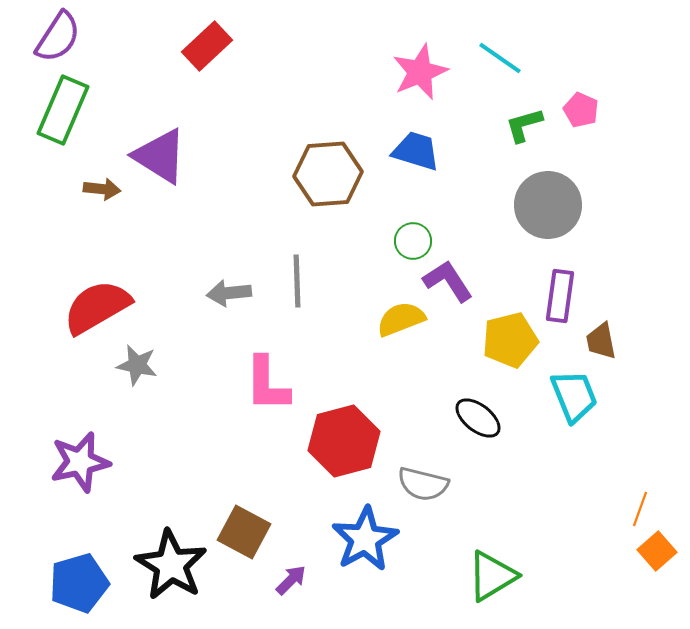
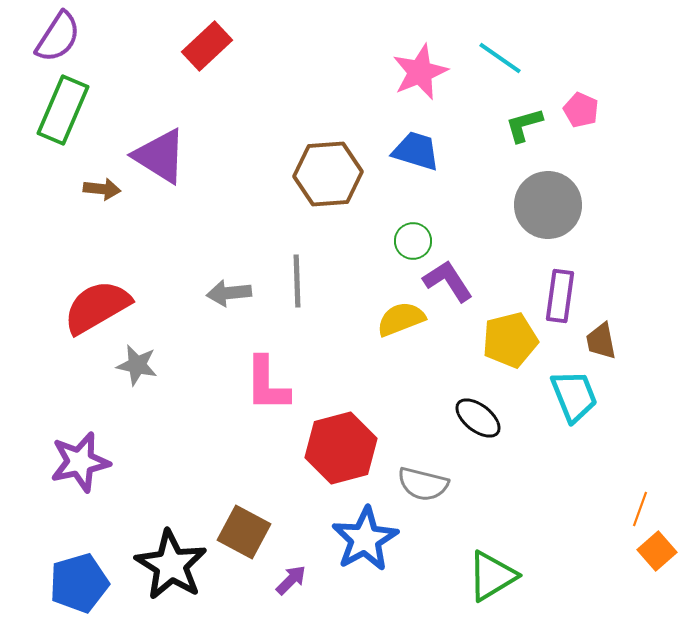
red hexagon: moved 3 px left, 7 px down
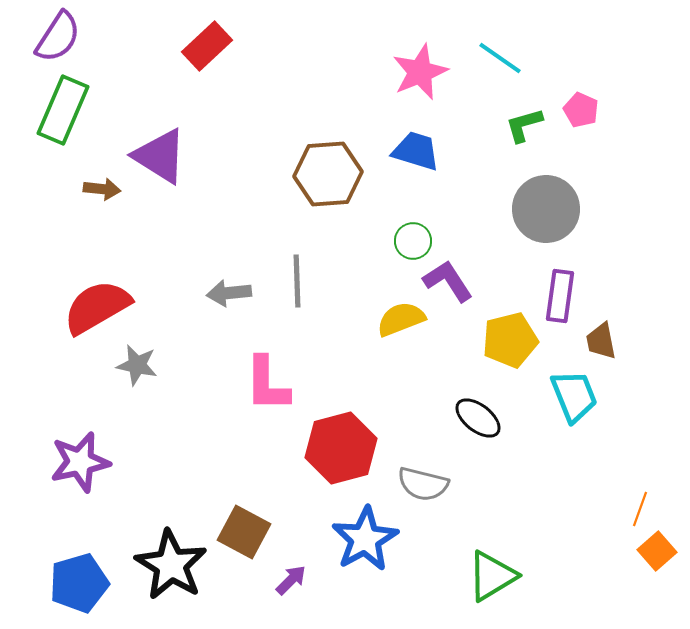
gray circle: moved 2 px left, 4 px down
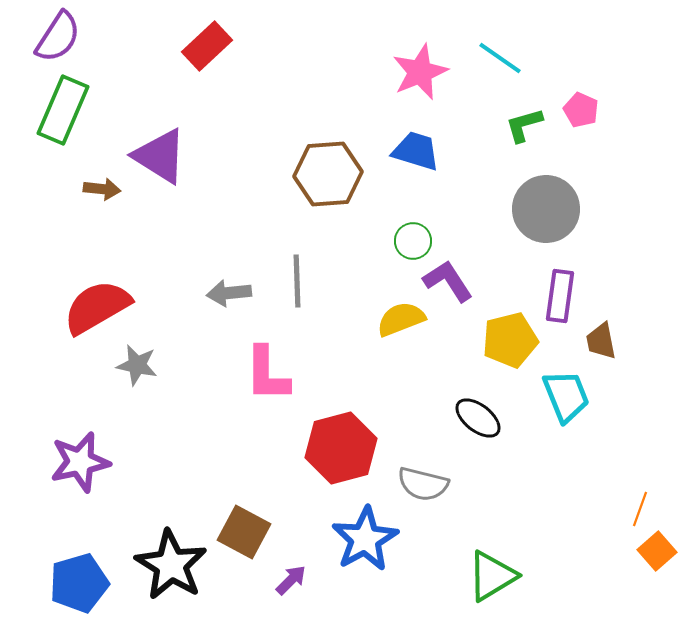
pink L-shape: moved 10 px up
cyan trapezoid: moved 8 px left
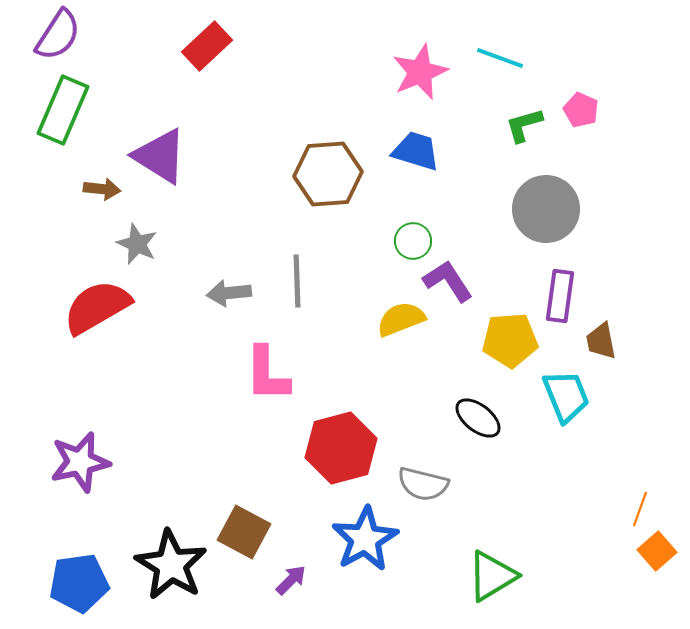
purple semicircle: moved 2 px up
cyan line: rotated 15 degrees counterclockwise
yellow pentagon: rotated 10 degrees clockwise
gray star: moved 121 px up; rotated 12 degrees clockwise
blue pentagon: rotated 8 degrees clockwise
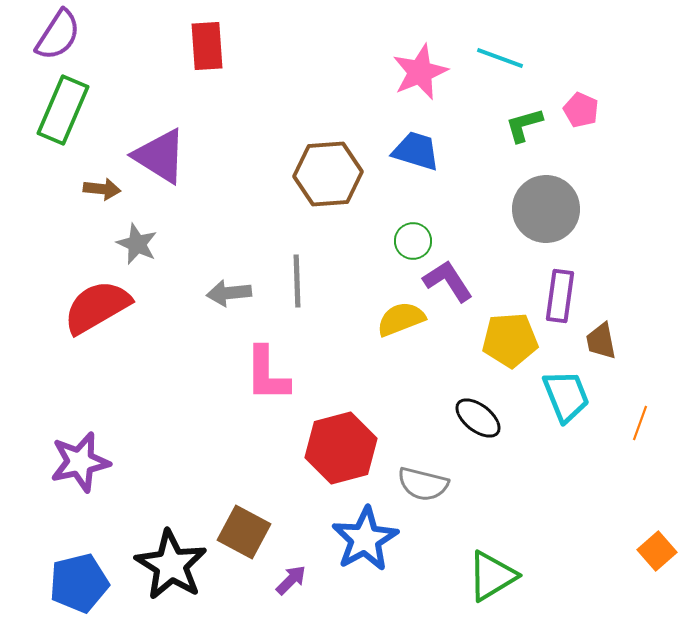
red rectangle: rotated 51 degrees counterclockwise
orange line: moved 86 px up
blue pentagon: rotated 6 degrees counterclockwise
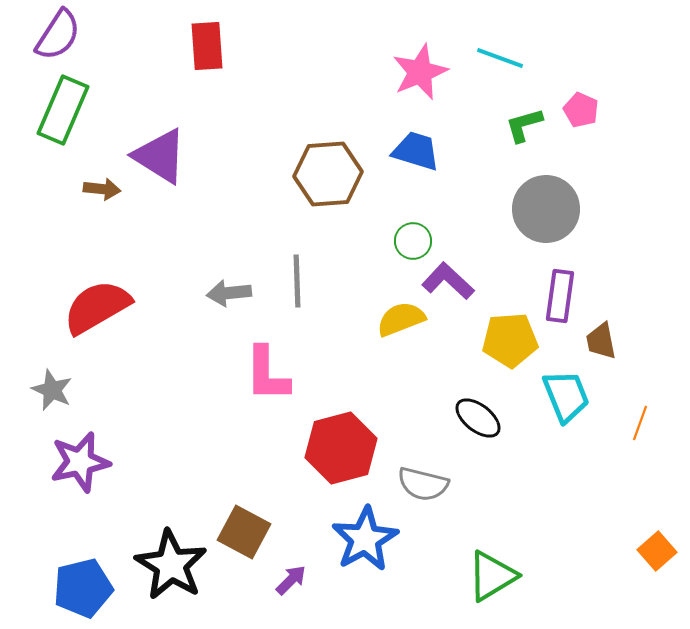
gray star: moved 85 px left, 146 px down
purple L-shape: rotated 14 degrees counterclockwise
blue pentagon: moved 4 px right, 5 px down
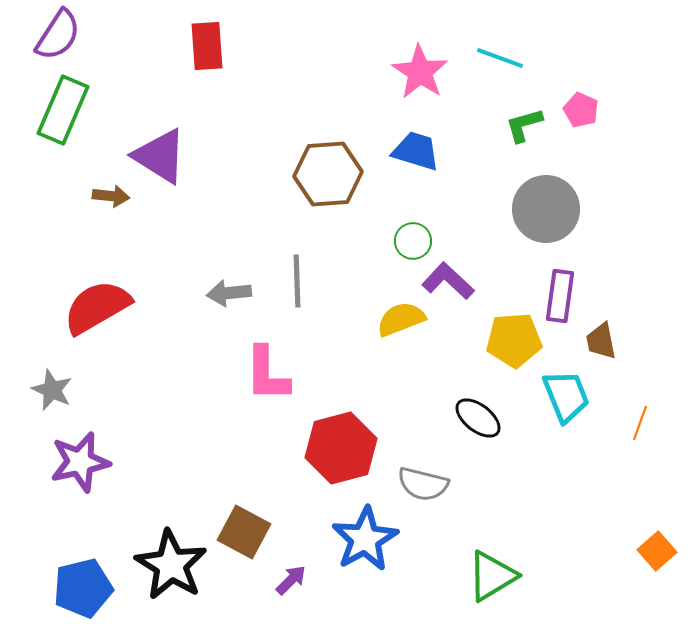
pink star: rotated 16 degrees counterclockwise
brown arrow: moved 9 px right, 7 px down
yellow pentagon: moved 4 px right
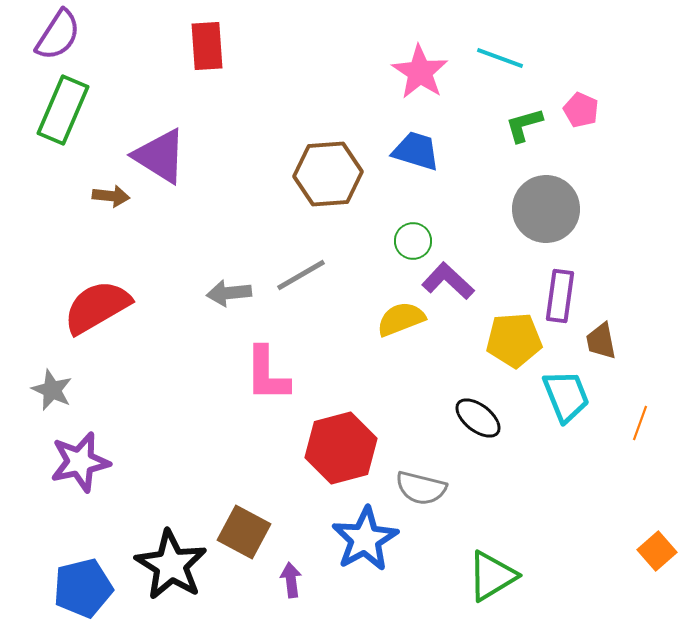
gray line: moved 4 px right, 6 px up; rotated 62 degrees clockwise
gray semicircle: moved 2 px left, 4 px down
purple arrow: rotated 52 degrees counterclockwise
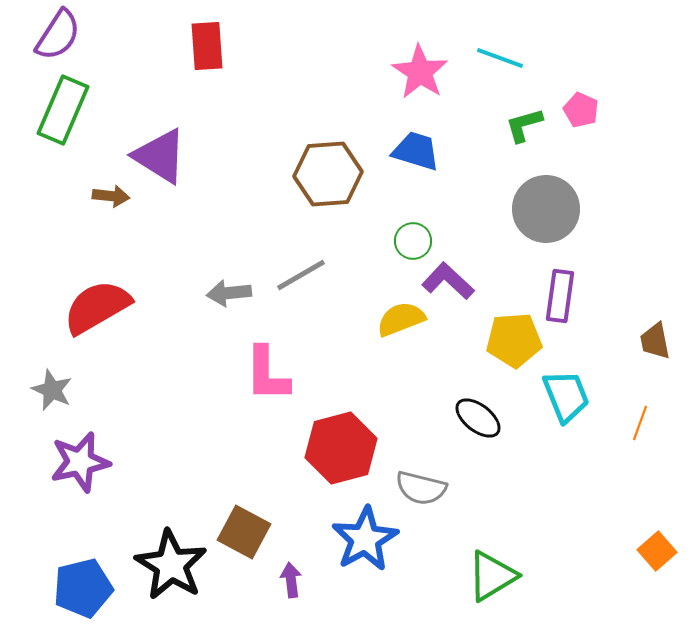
brown trapezoid: moved 54 px right
